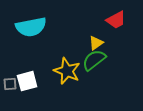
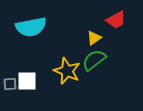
yellow triangle: moved 2 px left, 5 px up
white square: rotated 15 degrees clockwise
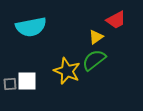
yellow triangle: moved 2 px right, 1 px up
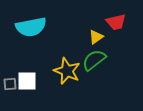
red trapezoid: moved 2 px down; rotated 15 degrees clockwise
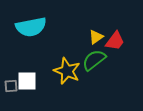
red trapezoid: moved 1 px left, 19 px down; rotated 40 degrees counterclockwise
gray square: moved 1 px right, 2 px down
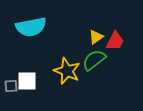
red trapezoid: rotated 10 degrees counterclockwise
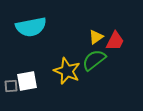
white square: rotated 10 degrees counterclockwise
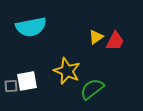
green semicircle: moved 2 px left, 29 px down
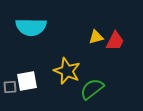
cyan semicircle: rotated 12 degrees clockwise
yellow triangle: rotated 21 degrees clockwise
gray square: moved 1 px left, 1 px down
